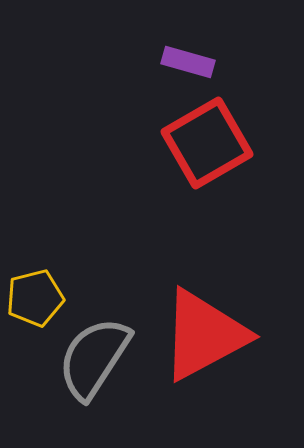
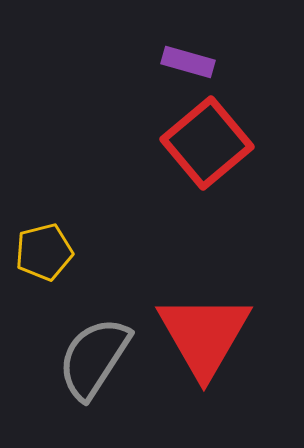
red square: rotated 10 degrees counterclockwise
yellow pentagon: moved 9 px right, 46 px up
red triangle: rotated 32 degrees counterclockwise
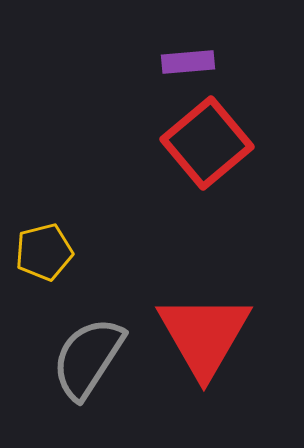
purple rectangle: rotated 21 degrees counterclockwise
gray semicircle: moved 6 px left
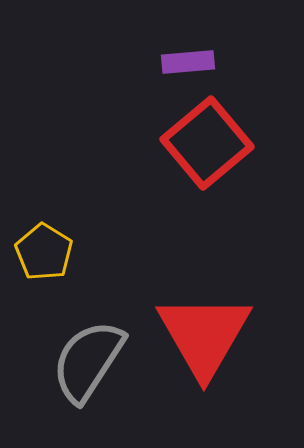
yellow pentagon: rotated 26 degrees counterclockwise
gray semicircle: moved 3 px down
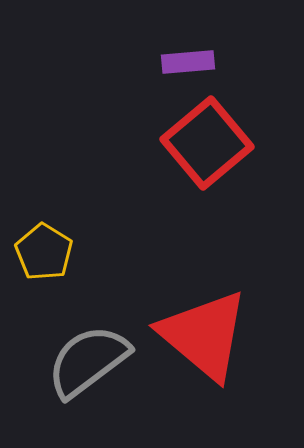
red triangle: rotated 20 degrees counterclockwise
gray semicircle: rotated 20 degrees clockwise
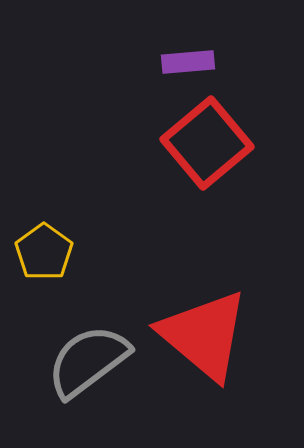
yellow pentagon: rotated 4 degrees clockwise
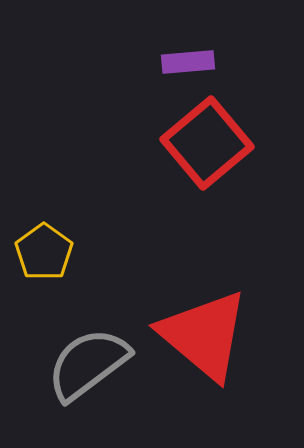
gray semicircle: moved 3 px down
